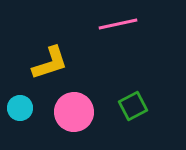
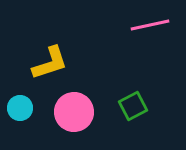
pink line: moved 32 px right, 1 px down
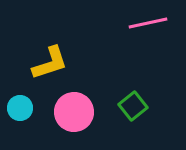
pink line: moved 2 px left, 2 px up
green square: rotated 12 degrees counterclockwise
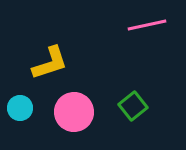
pink line: moved 1 px left, 2 px down
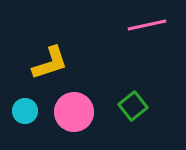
cyan circle: moved 5 px right, 3 px down
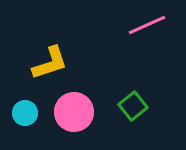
pink line: rotated 12 degrees counterclockwise
cyan circle: moved 2 px down
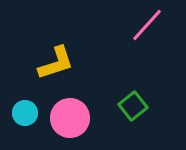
pink line: rotated 24 degrees counterclockwise
yellow L-shape: moved 6 px right
pink circle: moved 4 px left, 6 px down
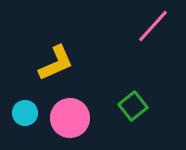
pink line: moved 6 px right, 1 px down
yellow L-shape: rotated 6 degrees counterclockwise
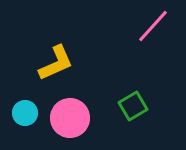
green square: rotated 8 degrees clockwise
